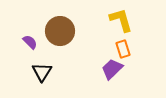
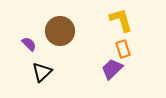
purple semicircle: moved 1 px left, 2 px down
black triangle: rotated 15 degrees clockwise
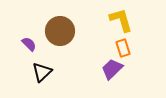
orange rectangle: moved 1 px up
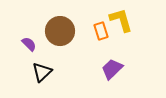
orange rectangle: moved 22 px left, 17 px up
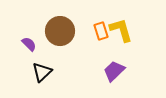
yellow L-shape: moved 10 px down
purple trapezoid: moved 2 px right, 2 px down
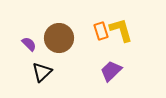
brown circle: moved 1 px left, 7 px down
purple trapezoid: moved 3 px left
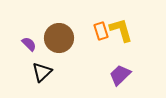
purple trapezoid: moved 9 px right, 4 px down
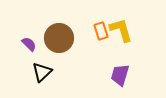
purple trapezoid: rotated 30 degrees counterclockwise
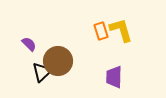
brown circle: moved 1 px left, 23 px down
purple trapezoid: moved 6 px left, 2 px down; rotated 15 degrees counterclockwise
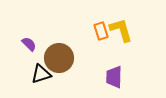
brown circle: moved 1 px right, 3 px up
black triangle: moved 1 px left, 2 px down; rotated 25 degrees clockwise
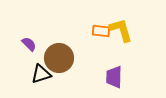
orange rectangle: rotated 66 degrees counterclockwise
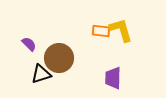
purple trapezoid: moved 1 px left, 1 px down
